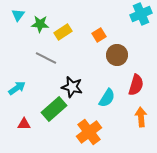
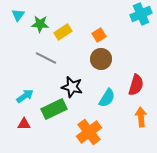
brown circle: moved 16 px left, 4 px down
cyan arrow: moved 8 px right, 8 px down
green rectangle: rotated 15 degrees clockwise
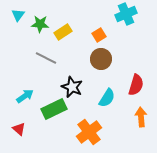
cyan cross: moved 15 px left
black star: rotated 10 degrees clockwise
red triangle: moved 5 px left, 5 px down; rotated 40 degrees clockwise
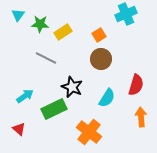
orange cross: rotated 15 degrees counterclockwise
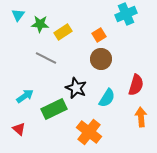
black star: moved 4 px right, 1 px down
